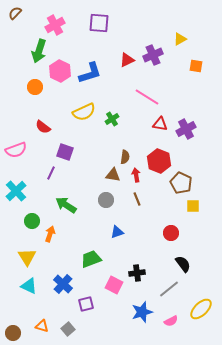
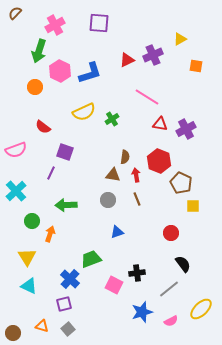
gray circle at (106, 200): moved 2 px right
green arrow at (66, 205): rotated 35 degrees counterclockwise
blue cross at (63, 284): moved 7 px right, 5 px up
purple square at (86, 304): moved 22 px left
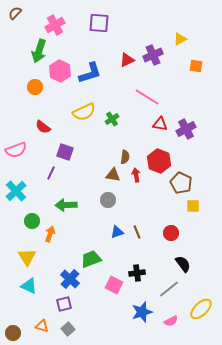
brown line at (137, 199): moved 33 px down
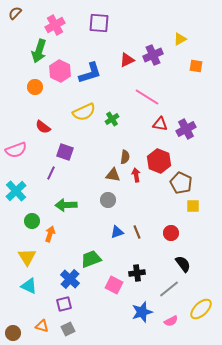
gray square at (68, 329): rotated 16 degrees clockwise
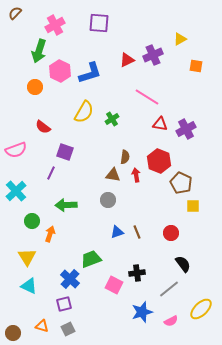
yellow semicircle at (84, 112): rotated 35 degrees counterclockwise
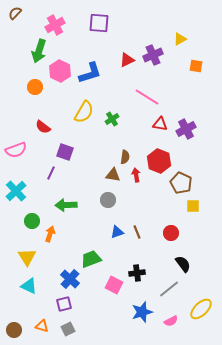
brown circle at (13, 333): moved 1 px right, 3 px up
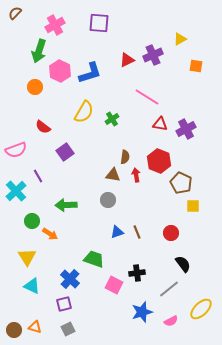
purple square at (65, 152): rotated 36 degrees clockwise
purple line at (51, 173): moved 13 px left, 3 px down; rotated 56 degrees counterclockwise
orange arrow at (50, 234): rotated 105 degrees clockwise
green trapezoid at (91, 259): moved 3 px right; rotated 40 degrees clockwise
cyan triangle at (29, 286): moved 3 px right
orange triangle at (42, 326): moved 7 px left, 1 px down
